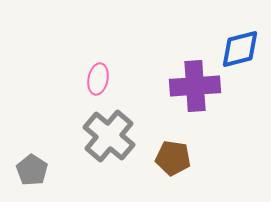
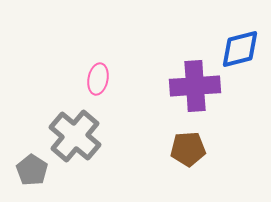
gray cross: moved 34 px left
brown pentagon: moved 15 px right, 9 px up; rotated 12 degrees counterclockwise
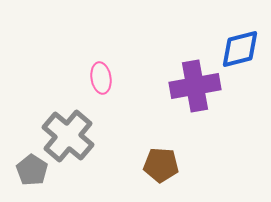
pink ellipse: moved 3 px right, 1 px up; rotated 20 degrees counterclockwise
purple cross: rotated 6 degrees counterclockwise
gray cross: moved 7 px left
brown pentagon: moved 27 px left, 16 px down; rotated 8 degrees clockwise
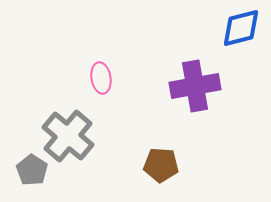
blue diamond: moved 1 px right, 21 px up
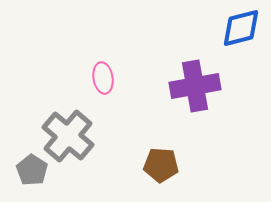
pink ellipse: moved 2 px right
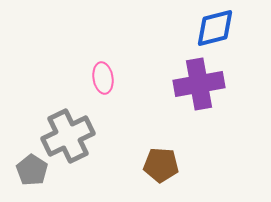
blue diamond: moved 26 px left
purple cross: moved 4 px right, 2 px up
gray cross: rotated 24 degrees clockwise
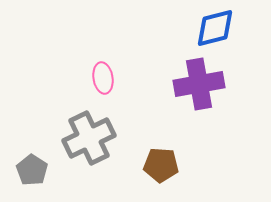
gray cross: moved 21 px right, 2 px down
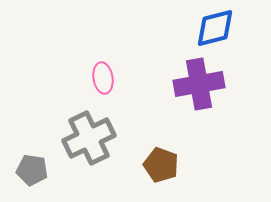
brown pentagon: rotated 16 degrees clockwise
gray pentagon: rotated 24 degrees counterclockwise
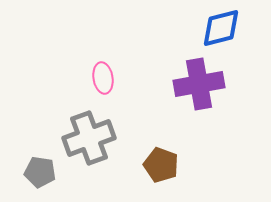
blue diamond: moved 6 px right
gray cross: rotated 6 degrees clockwise
gray pentagon: moved 8 px right, 2 px down
